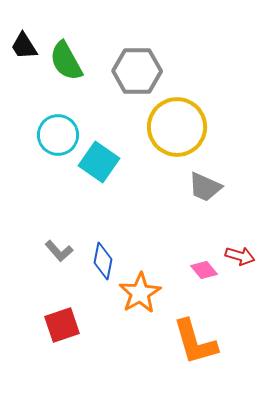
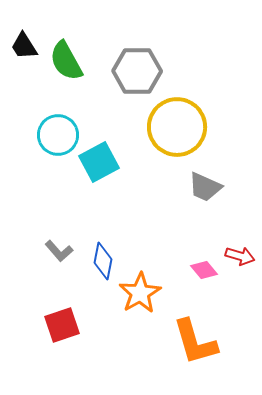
cyan square: rotated 27 degrees clockwise
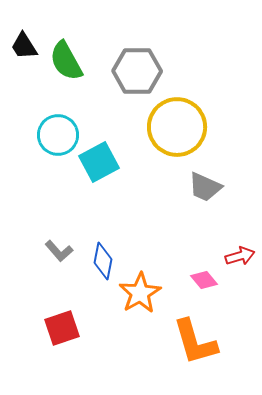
red arrow: rotated 32 degrees counterclockwise
pink diamond: moved 10 px down
red square: moved 3 px down
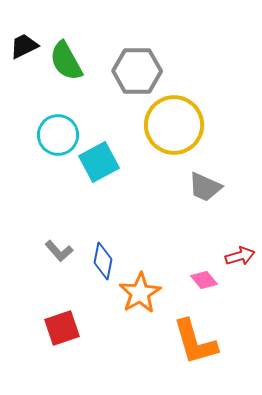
black trapezoid: rotated 96 degrees clockwise
yellow circle: moved 3 px left, 2 px up
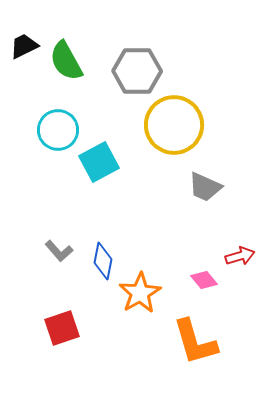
cyan circle: moved 5 px up
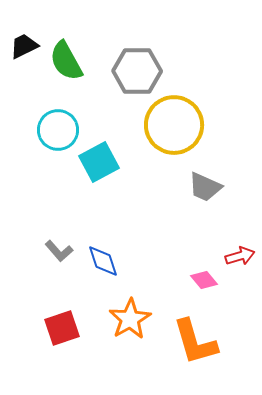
blue diamond: rotated 30 degrees counterclockwise
orange star: moved 10 px left, 26 px down
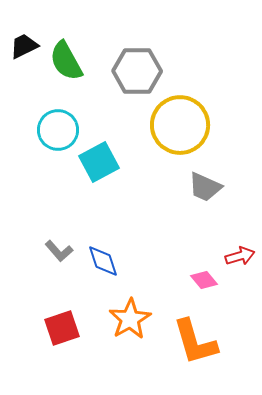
yellow circle: moved 6 px right
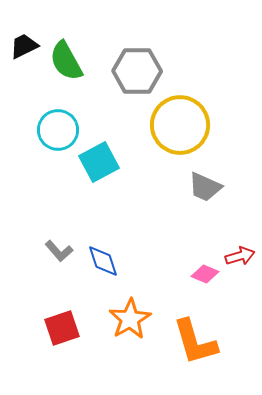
pink diamond: moved 1 px right, 6 px up; rotated 28 degrees counterclockwise
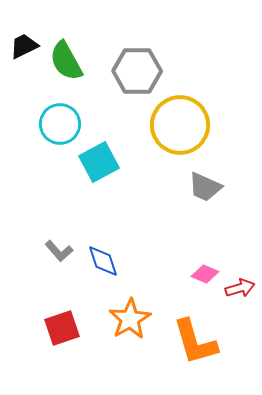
cyan circle: moved 2 px right, 6 px up
red arrow: moved 32 px down
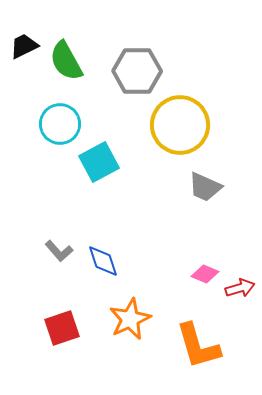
orange star: rotated 6 degrees clockwise
orange L-shape: moved 3 px right, 4 px down
